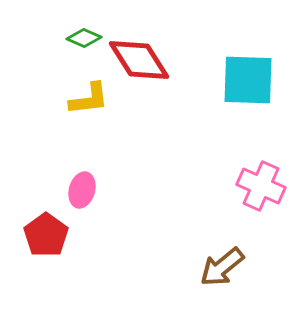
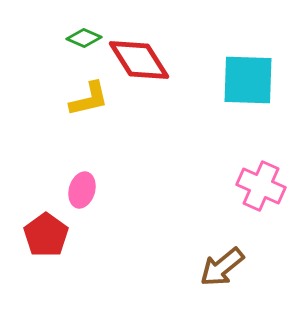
yellow L-shape: rotated 6 degrees counterclockwise
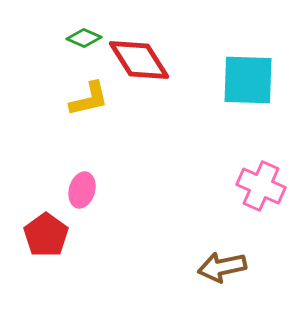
brown arrow: rotated 27 degrees clockwise
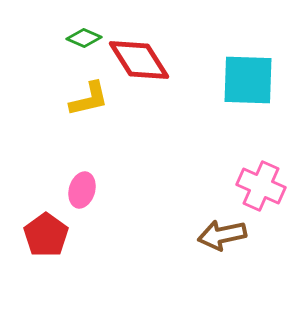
brown arrow: moved 32 px up
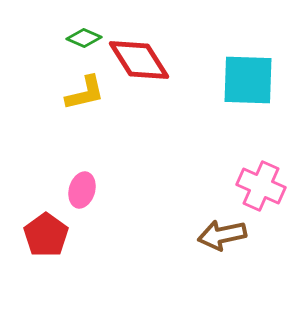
yellow L-shape: moved 4 px left, 6 px up
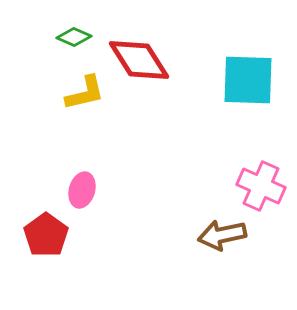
green diamond: moved 10 px left, 1 px up
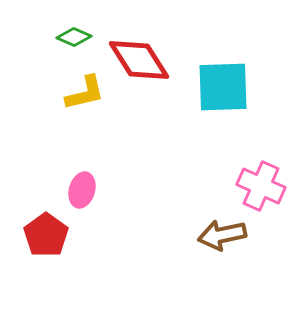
cyan square: moved 25 px left, 7 px down; rotated 4 degrees counterclockwise
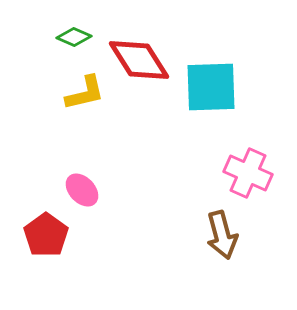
cyan square: moved 12 px left
pink cross: moved 13 px left, 13 px up
pink ellipse: rotated 60 degrees counterclockwise
brown arrow: rotated 93 degrees counterclockwise
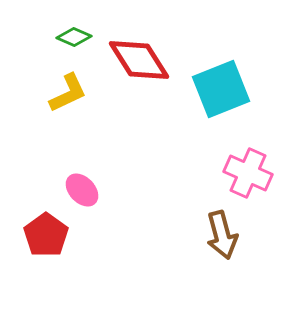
cyan square: moved 10 px right, 2 px down; rotated 20 degrees counterclockwise
yellow L-shape: moved 17 px left; rotated 12 degrees counterclockwise
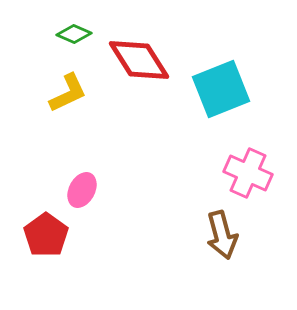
green diamond: moved 3 px up
pink ellipse: rotated 72 degrees clockwise
